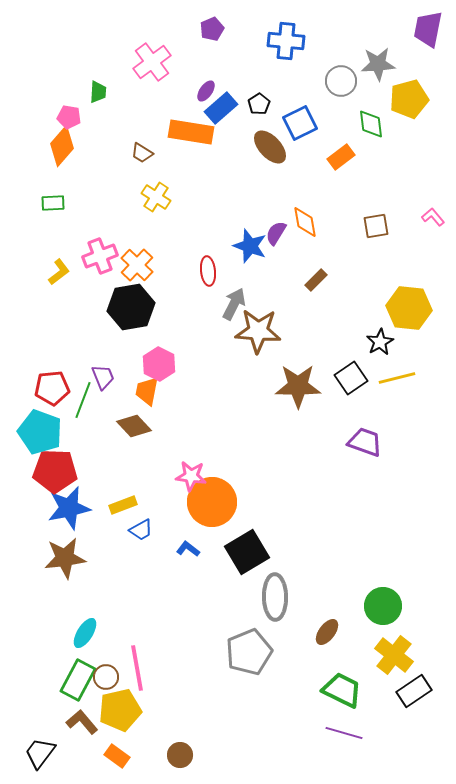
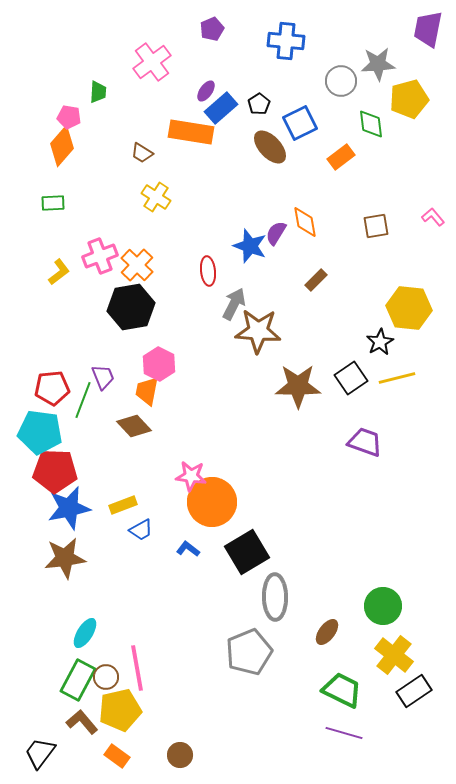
cyan pentagon at (40, 432): rotated 12 degrees counterclockwise
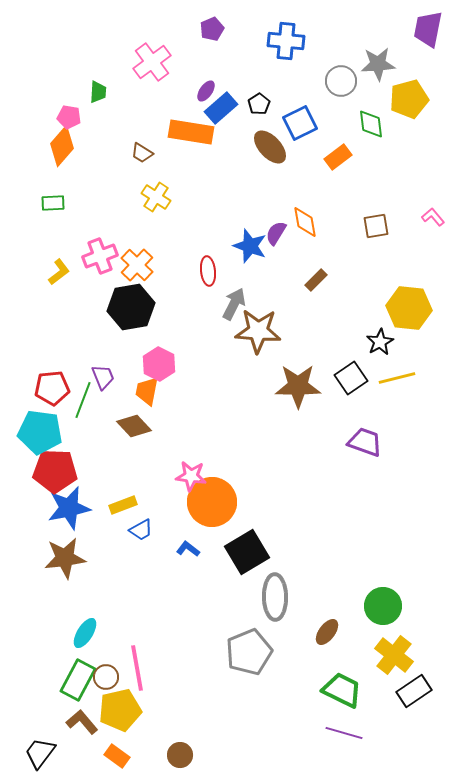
orange rectangle at (341, 157): moved 3 px left
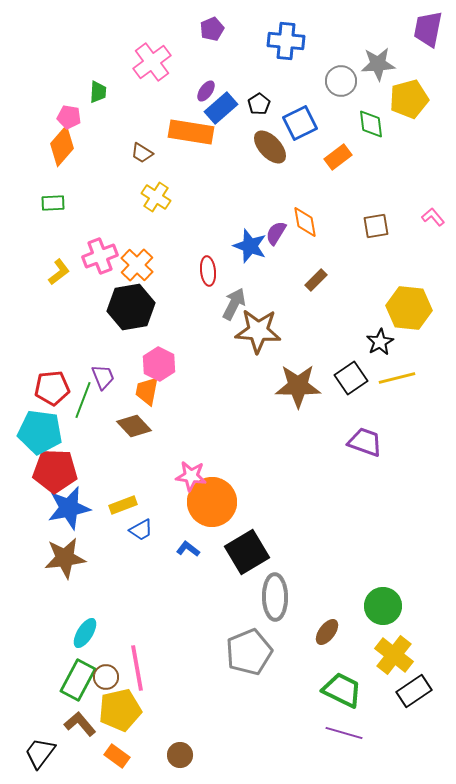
brown L-shape at (82, 722): moved 2 px left, 2 px down
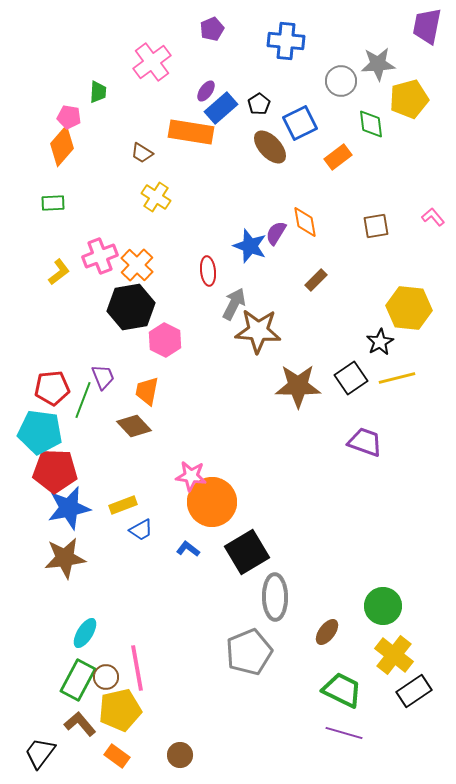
purple trapezoid at (428, 29): moved 1 px left, 3 px up
pink hexagon at (159, 364): moved 6 px right, 24 px up
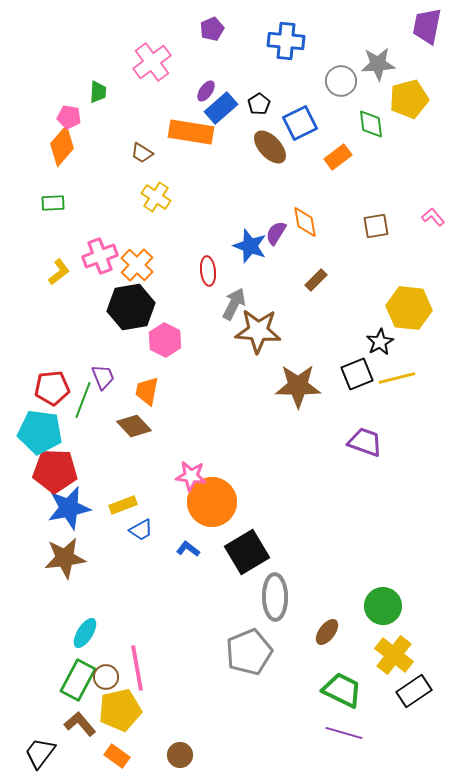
black square at (351, 378): moved 6 px right, 4 px up; rotated 12 degrees clockwise
